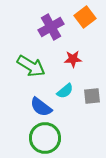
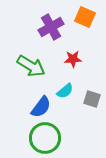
orange square: rotated 30 degrees counterclockwise
gray square: moved 3 px down; rotated 24 degrees clockwise
blue semicircle: rotated 90 degrees counterclockwise
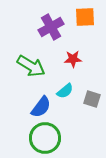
orange square: rotated 25 degrees counterclockwise
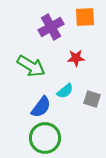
red star: moved 3 px right, 1 px up
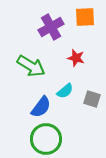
red star: rotated 18 degrees clockwise
green circle: moved 1 px right, 1 px down
